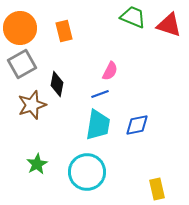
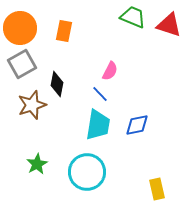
orange rectangle: rotated 25 degrees clockwise
blue line: rotated 66 degrees clockwise
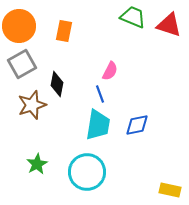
orange circle: moved 1 px left, 2 px up
blue line: rotated 24 degrees clockwise
yellow rectangle: moved 13 px right, 1 px down; rotated 65 degrees counterclockwise
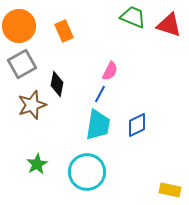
orange rectangle: rotated 35 degrees counterclockwise
blue line: rotated 48 degrees clockwise
blue diamond: rotated 15 degrees counterclockwise
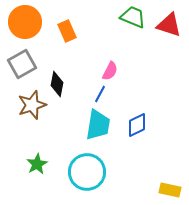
orange circle: moved 6 px right, 4 px up
orange rectangle: moved 3 px right
